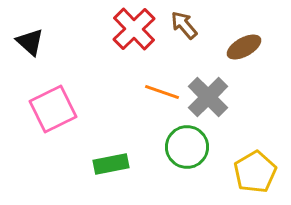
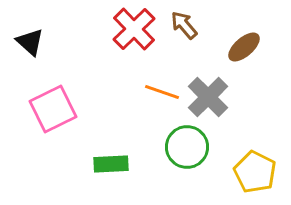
brown ellipse: rotated 12 degrees counterclockwise
green rectangle: rotated 8 degrees clockwise
yellow pentagon: rotated 15 degrees counterclockwise
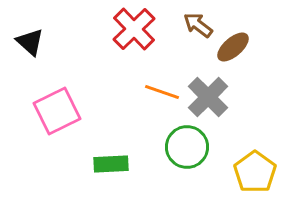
brown arrow: moved 14 px right; rotated 12 degrees counterclockwise
brown ellipse: moved 11 px left
pink square: moved 4 px right, 2 px down
yellow pentagon: rotated 9 degrees clockwise
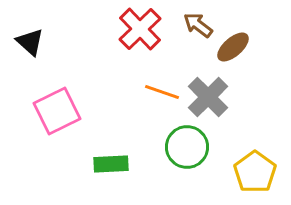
red cross: moved 6 px right
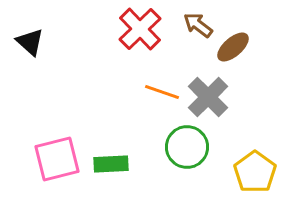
pink square: moved 48 px down; rotated 12 degrees clockwise
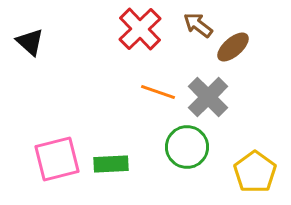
orange line: moved 4 px left
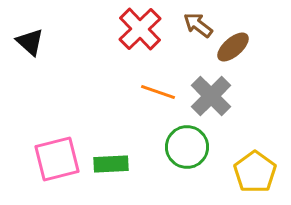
gray cross: moved 3 px right, 1 px up
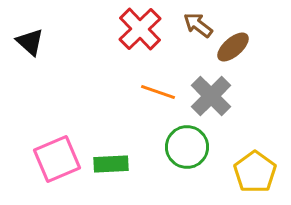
pink square: rotated 9 degrees counterclockwise
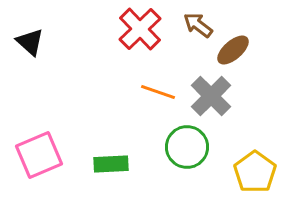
brown ellipse: moved 3 px down
pink square: moved 18 px left, 4 px up
